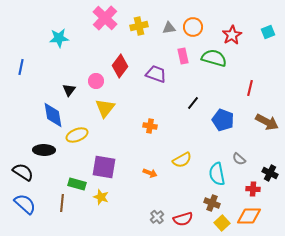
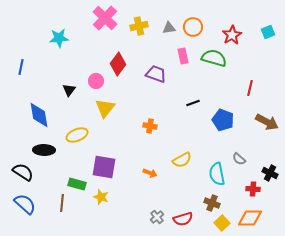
red diamond: moved 2 px left, 2 px up
black line: rotated 32 degrees clockwise
blue diamond: moved 14 px left
orange diamond: moved 1 px right, 2 px down
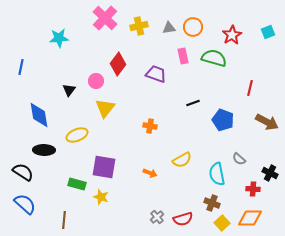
brown line: moved 2 px right, 17 px down
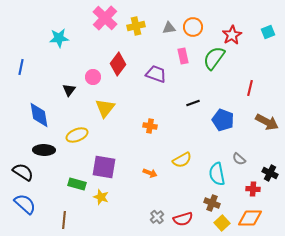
yellow cross: moved 3 px left
green semicircle: rotated 70 degrees counterclockwise
pink circle: moved 3 px left, 4 px up
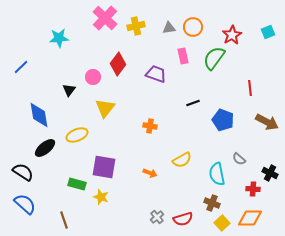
blue line: rotated 35 degrees clockwise
red line: rotated 21 degrees counterclockwise
black ellipse: moved 1 px right, 2 px up; rotated 40 degrees counterclockwise
brown line: rotated 24 degrees counterclockwise
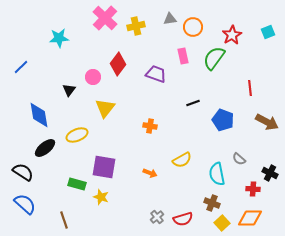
gray triangle: moved 1 px right, 9 px up
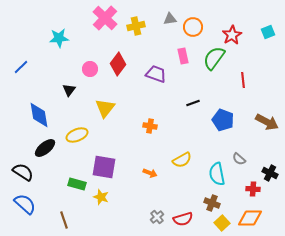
pink circle: moved 3 px left, 8 px up
red line: moved 7 px left, 8 px up
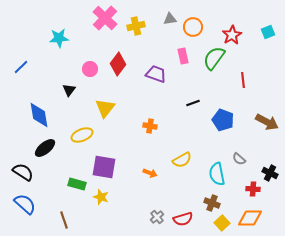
yellow ellipse: moved 5 px right
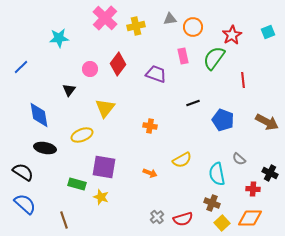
black ellipse: rotated 50 degrees clockwise
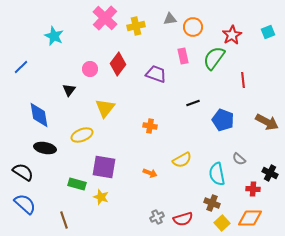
cyan star: moved 5 px left, 2 px up; rotated 30 degrees clockwise
gray cross: rotated 16 degrees clockwise
